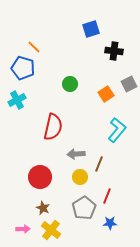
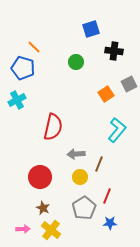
green circle: moved 6 px right, 22 px up
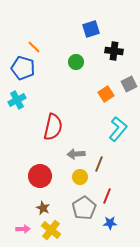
cyan L-shape: moved 1 px right, 1 px up
red circle: moved 1 px up
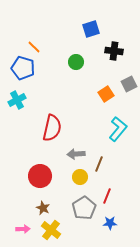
red semicircle: moved 1 px left, 1 px down
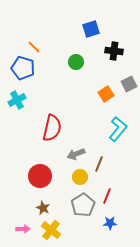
gray arrow: rotated 18 degrees counterclockwise
gray pentagon: moved 1 px left, 3 px up
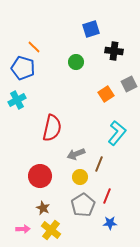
cyan L-shape: moved 1 px left, 4 px down
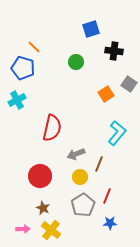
gray square: rotated 28 degrees counterclockwise
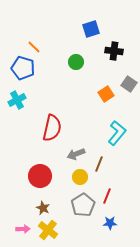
yellow cross: moved 3 px left
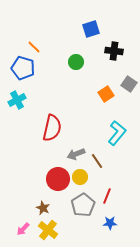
brown line: moved 2 px left, 3 px up; rotated 56 degrees counterclockwise
red circle: moved 18 px right, 3 px down
pink arrow: rotated 136 degrees clockwise
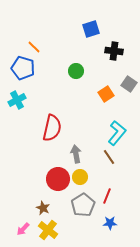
green circle: moved 9 px down
gray arrow: rotated 102 degrees clockwise
brown line: moved 12 px right, 4 px up
